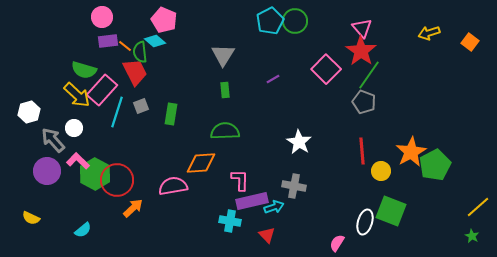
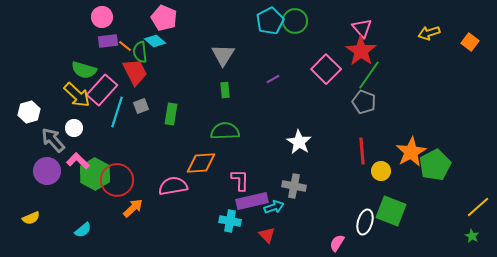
pink pentagon at (164, 20): moved 2 px up
yellow semicircle at (31, 218): rotated 48 degrees counterclockwise
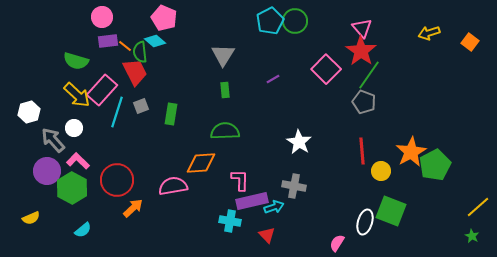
green semicircle at (84, 70): moved 8 px left, 9 px up
green hexagon at (95, 174): moved 23 px left, 14 px down
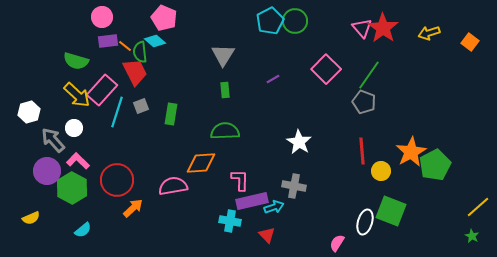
red star at (361, 51): moved 22 px right, 23 px up
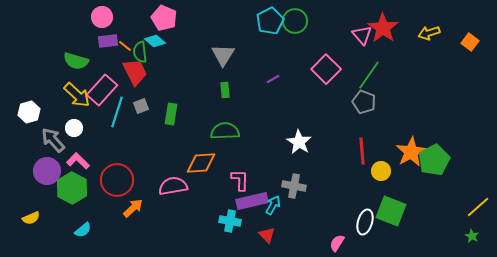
pink triangle at (362, 28): moved 7 px down
green pentagon at (435, 165): moved 1 px left, 5 px up
cyan arrow at (274, 207): moved 1 px left, 2 px up; rotated 42 degrees counterclockwise
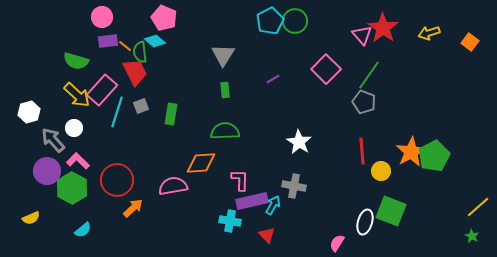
green pentagon at (434, 160): moved 4 px up
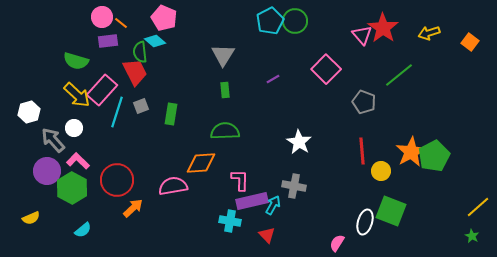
orange line at (125, 46): moved 4 px left, 23 px up
green line at (369, 75): moved 30 px right; rotated 16 degrees clockwise
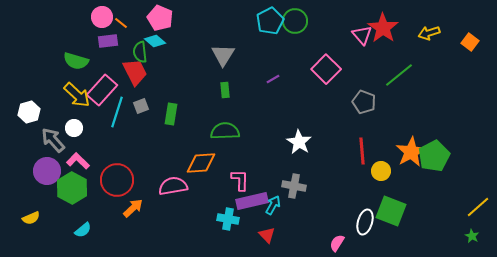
pink pentagon at (164, 18): moved 4 px left
cyan cross at (230, 221): moved 2 px left, 2 px up
